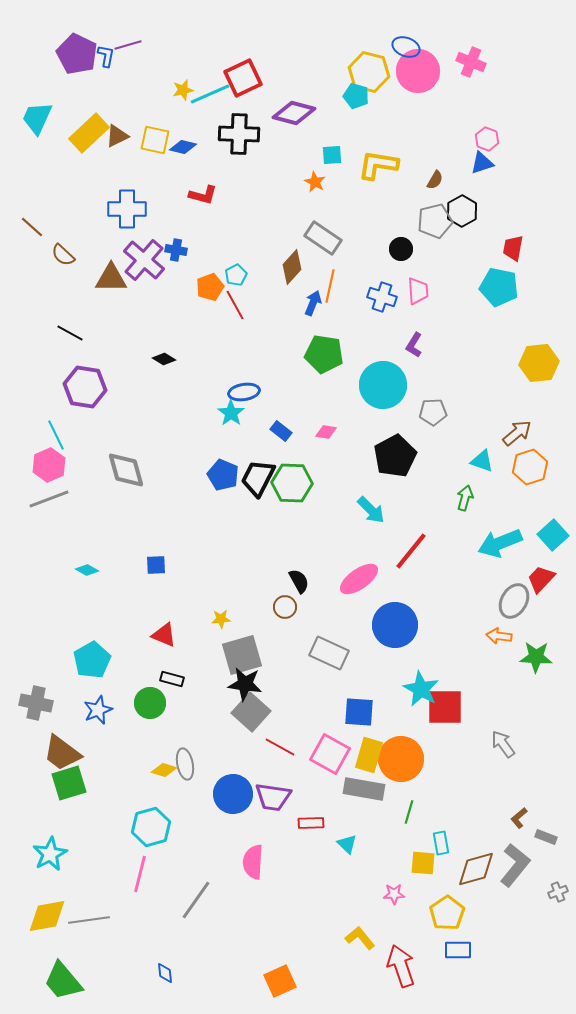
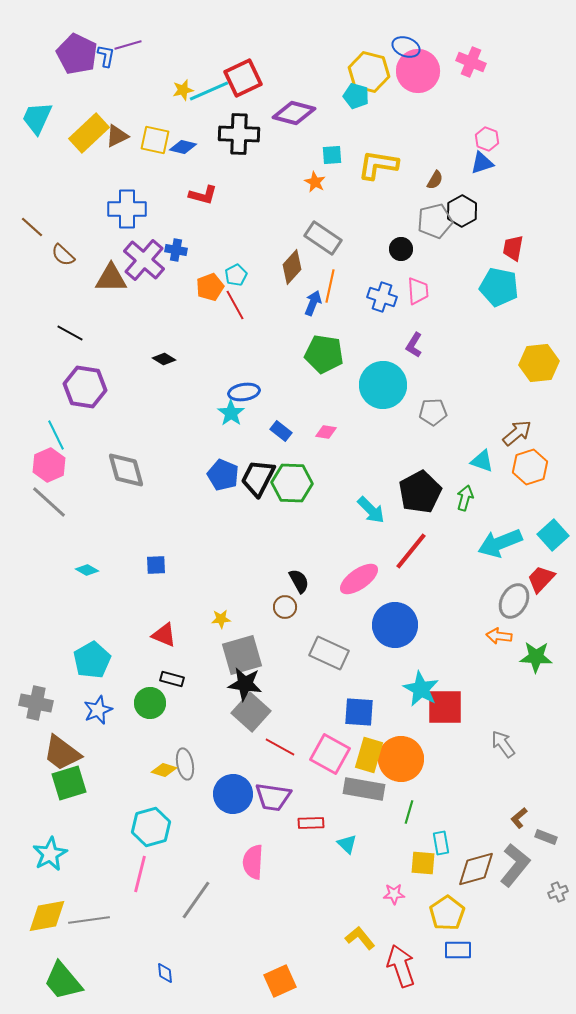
cyan line at (210, 94): moved 1 px left, 3 px up
black pentagon at (395, 456): moved 25 px right, 36 px down
gray line at (49, 499): moved 3 px down; rotated 63 degrees clockwise
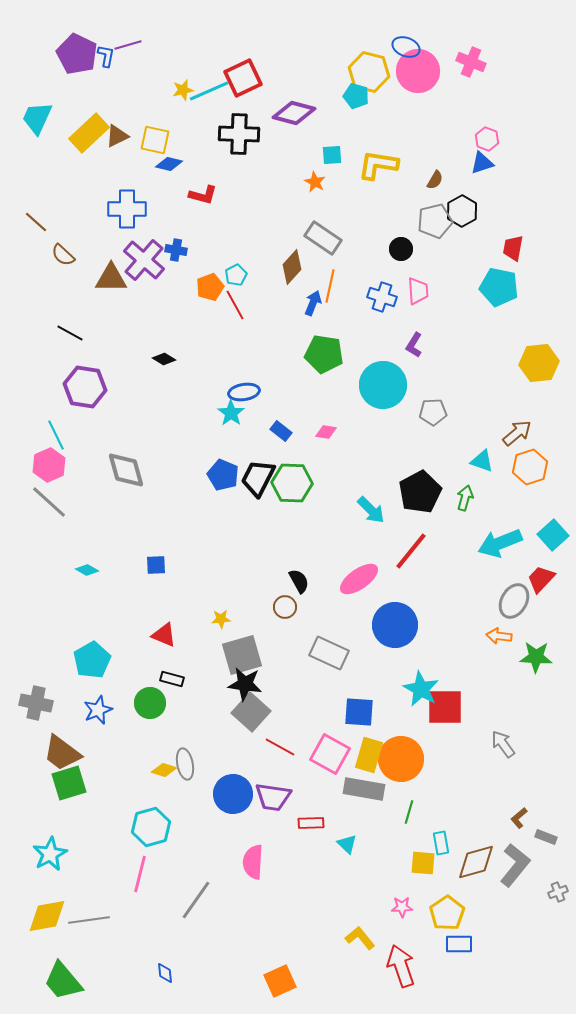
blue diamond at (183, 147): moved 14 px left, 17 px down
brown line at (32, 227): moved 4 px right, 5 px up
brown diamond at (476, 869): moved 7 px up
pink star at (394, 894): moved 8 px right, 13 px down
blue rectangle at (458, 950): moved 1 px right, 6 px up
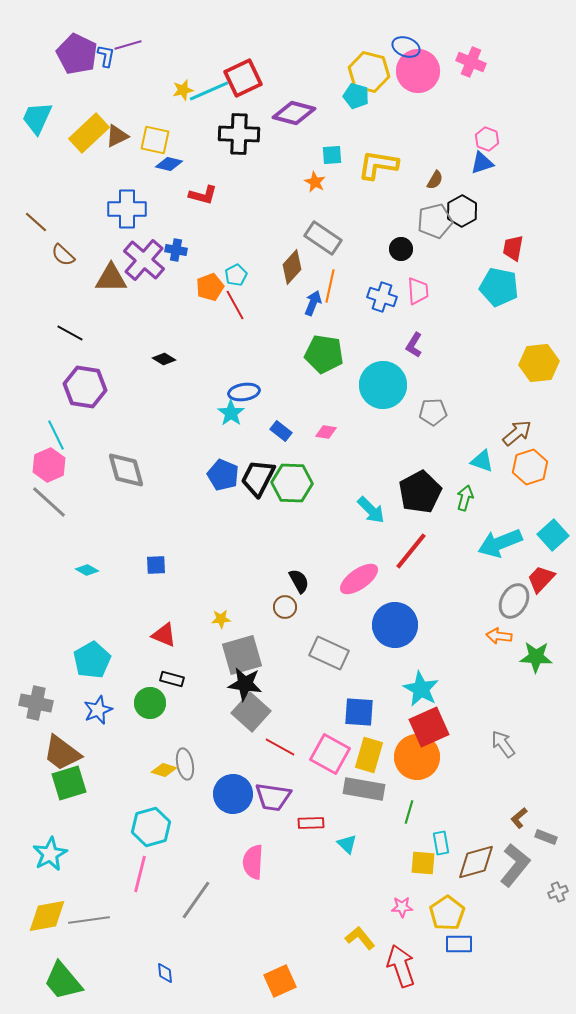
red square at (445, 707): moved 16 px left, 20 px down; rotated 24 degrees counterclockwise
orange circle at (401, 759): moved 16 px right, 2 px up
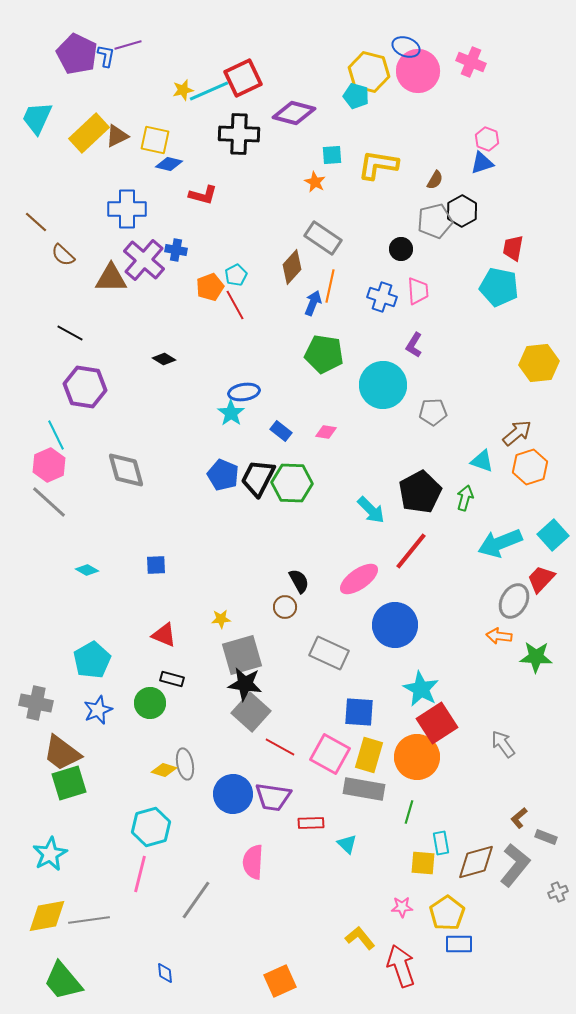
red square at (429, 727): moved 8 px right, 4 px up; rotated 9 degrees counterclockwise
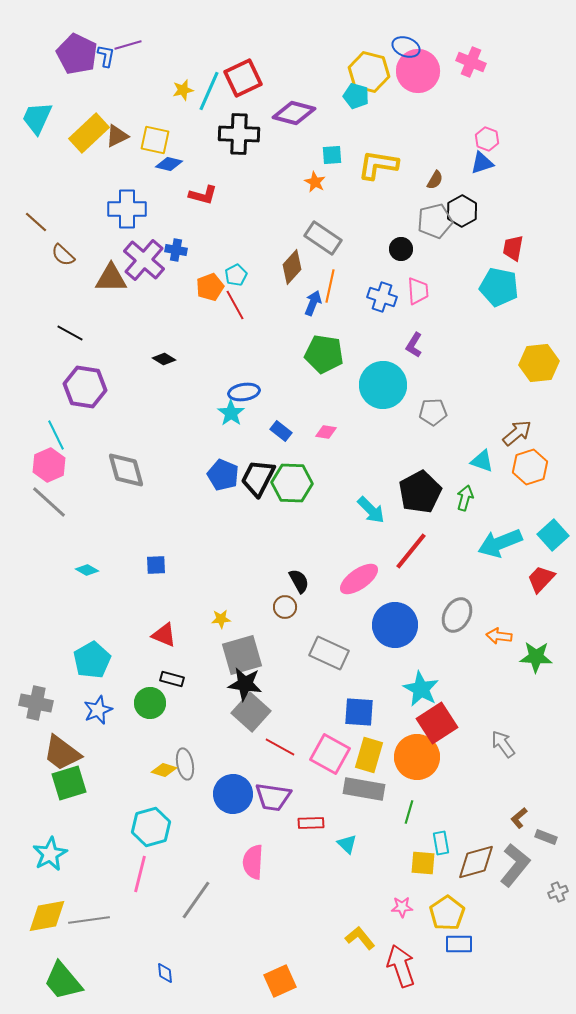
cyan line at (209, 91): rotated 42 degrees counterclockwise
gray ellipse at (514, 601): moved 57 px left, 14 px down
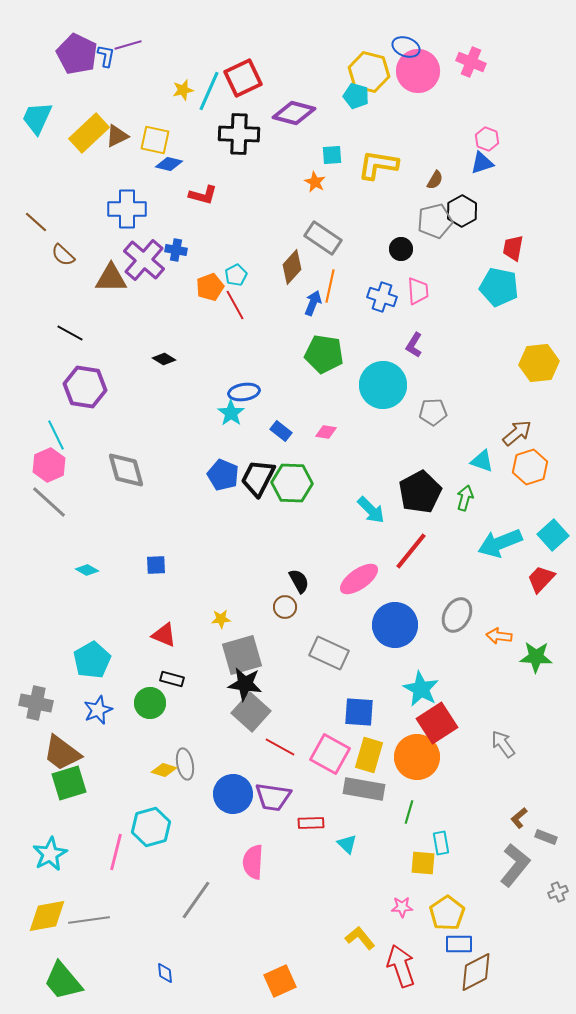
brown diamond at (476, 862): moved 110 px down; rotated 12 degrees counterclockwise
pink line at (140, 874): moved 24 px left, 22 px up
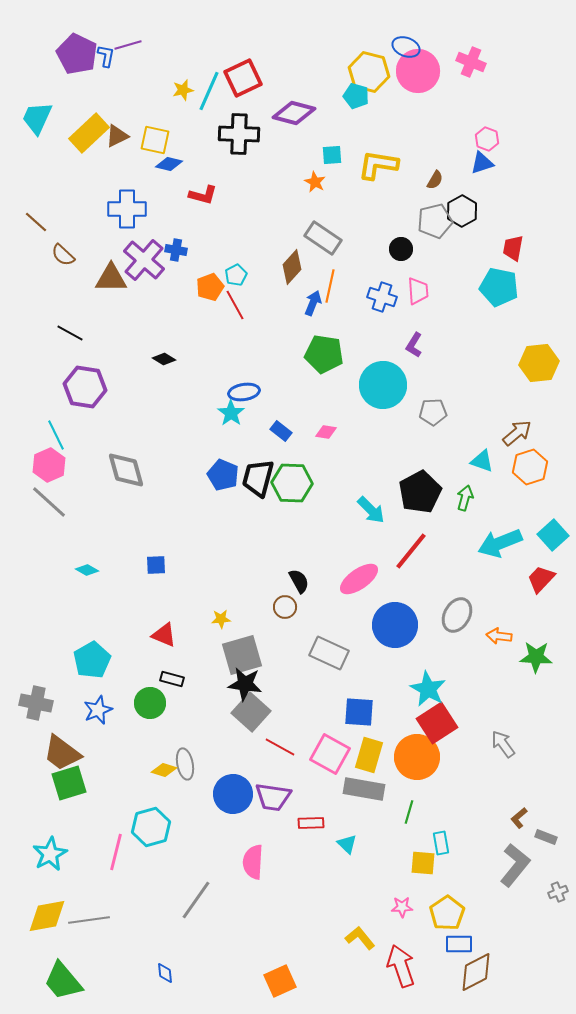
black trapezoid at (258, 478): rotated 12 degrees counterclockwise
cyan star at (421, 689): moved 7 px right
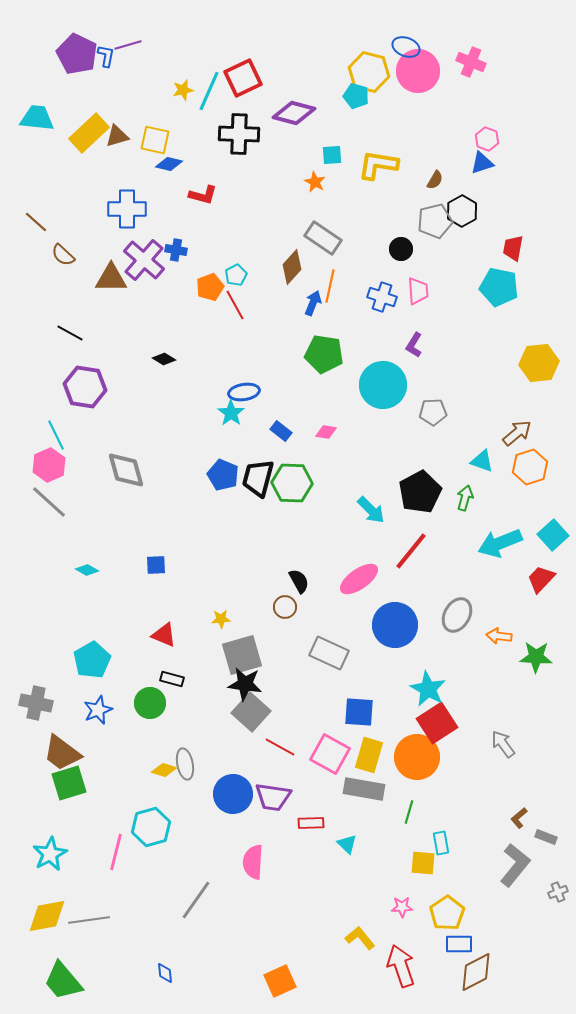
cyan trapezoid at (37, 118): rotated 72 degrees clockwise
brown triangle at (117, 136): rotated 10 degrees clockwise
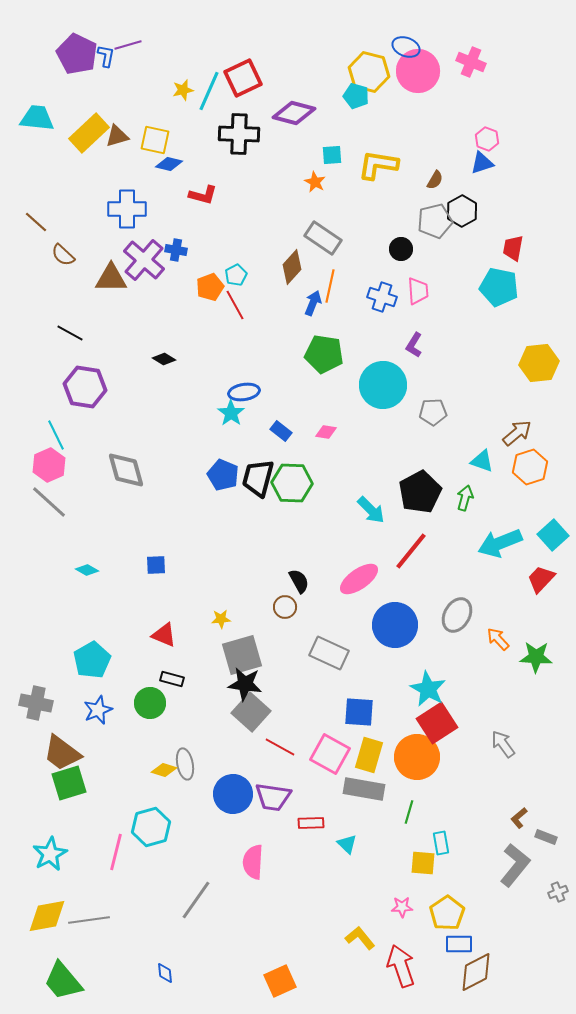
orange arrow at (499, 636): moved 1 px left, 3 px down; rotated 40 degrees clockwise
